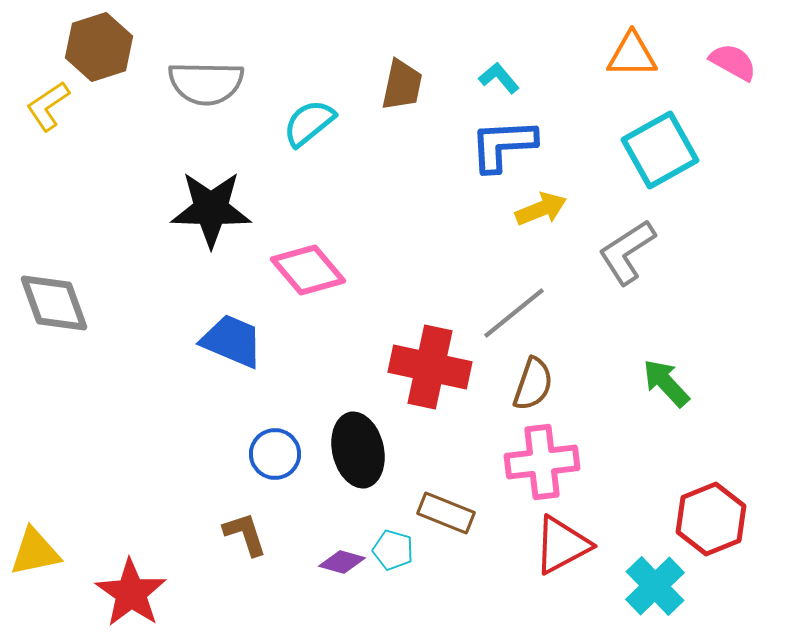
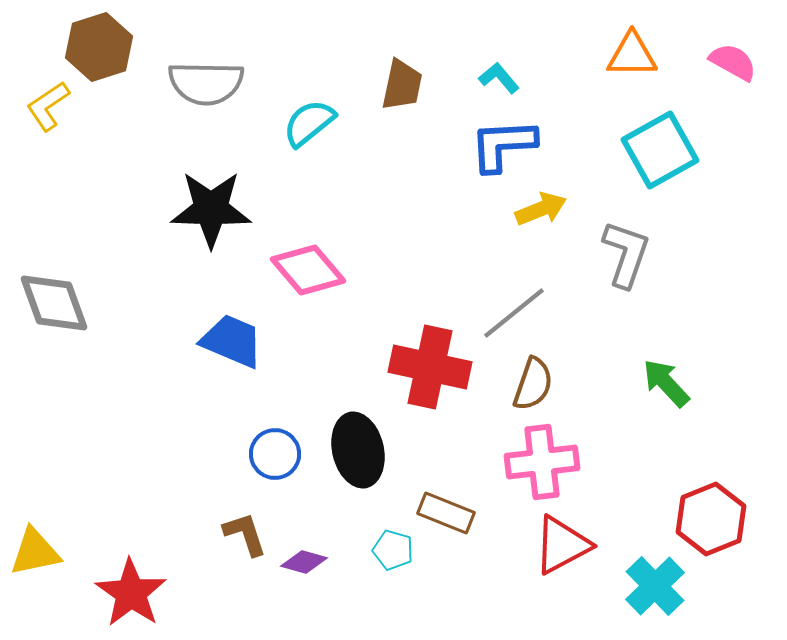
gray L-shape: moved 1 px left, 2 px down; rotated 142 degrees clockwise
purple diamond: moved 38 px left
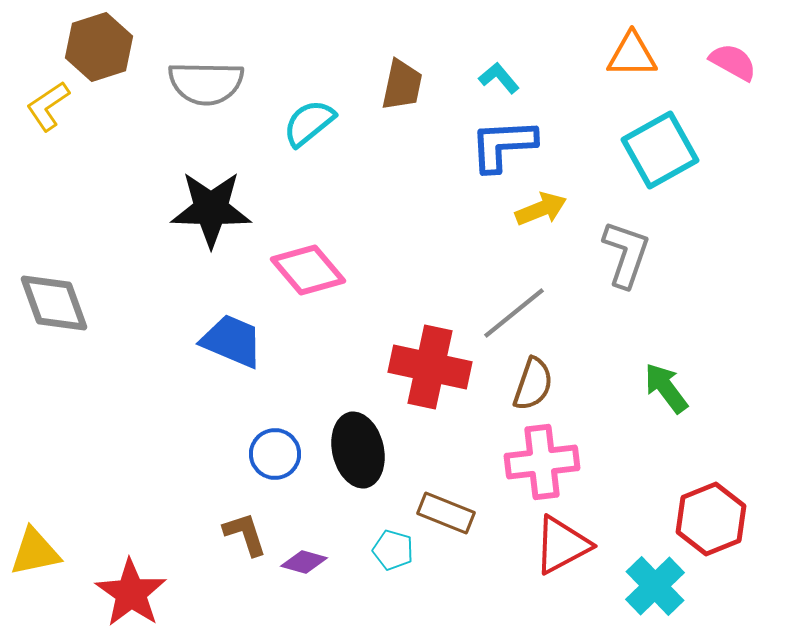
green arrow: moved 5 px down; rotated 6 degrees clockwise
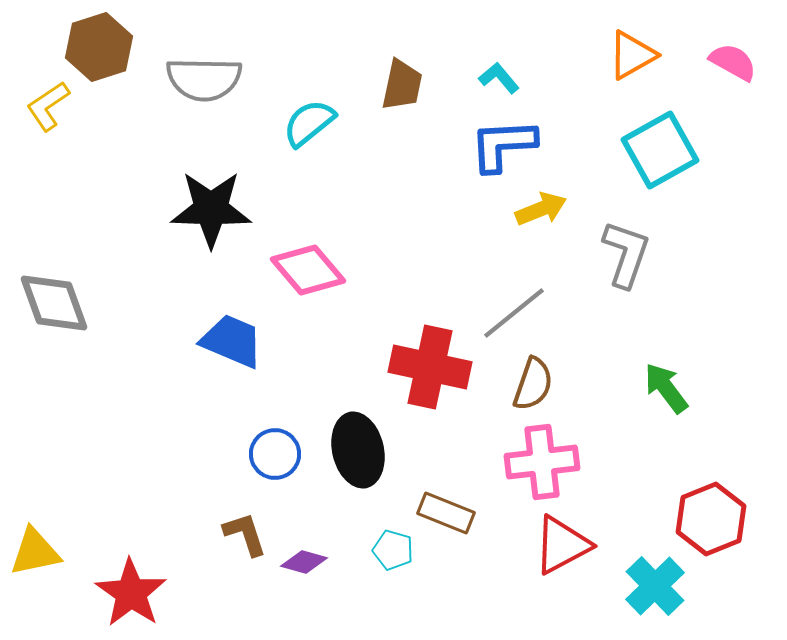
orange triangle: rotated 30 degrees counterclockwise
gray semicircle: moved 2 px left, 4 px up
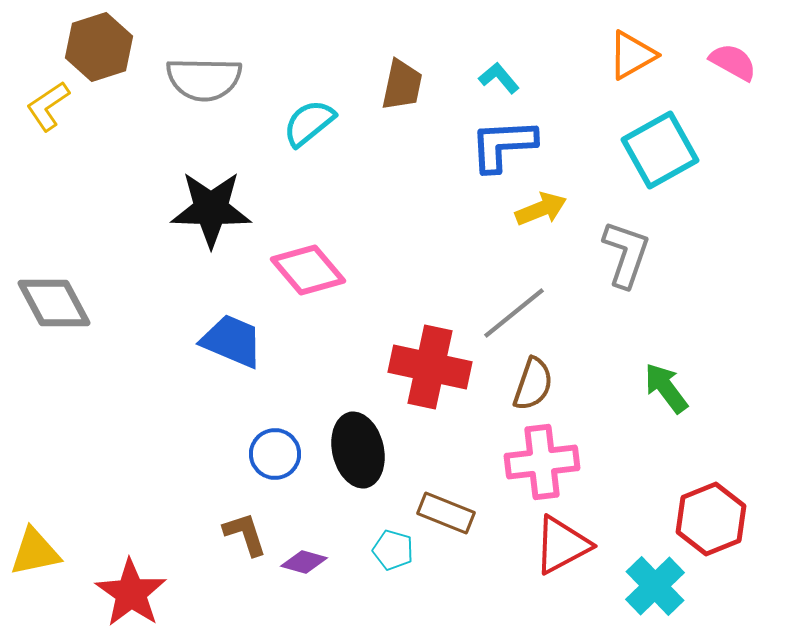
gray diamond: rotated 8 degrees counterclockwise
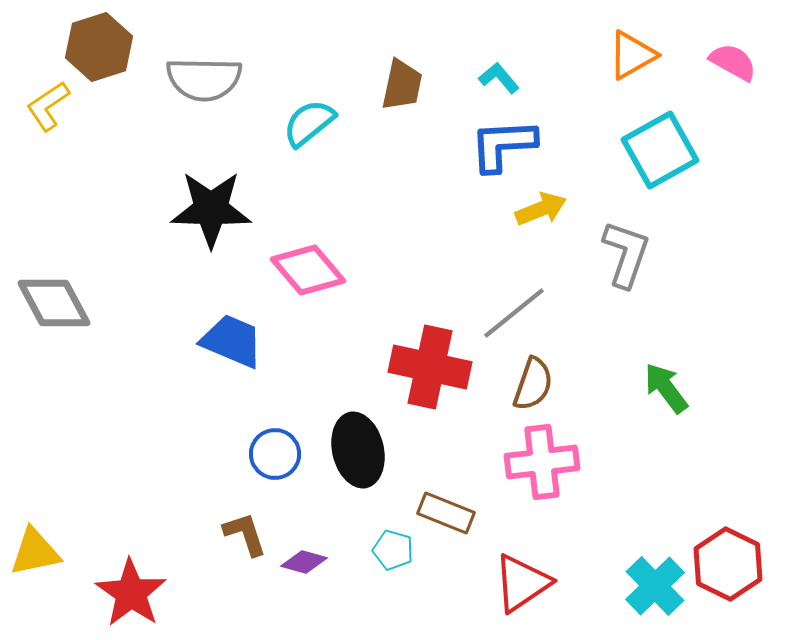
red hexagon: moved 17 px right, 45 px down; rotated 12 degrees counterclockwise
red triangle: moved 40 px left, 38 px down; rotated 6 degrees counterclockwise
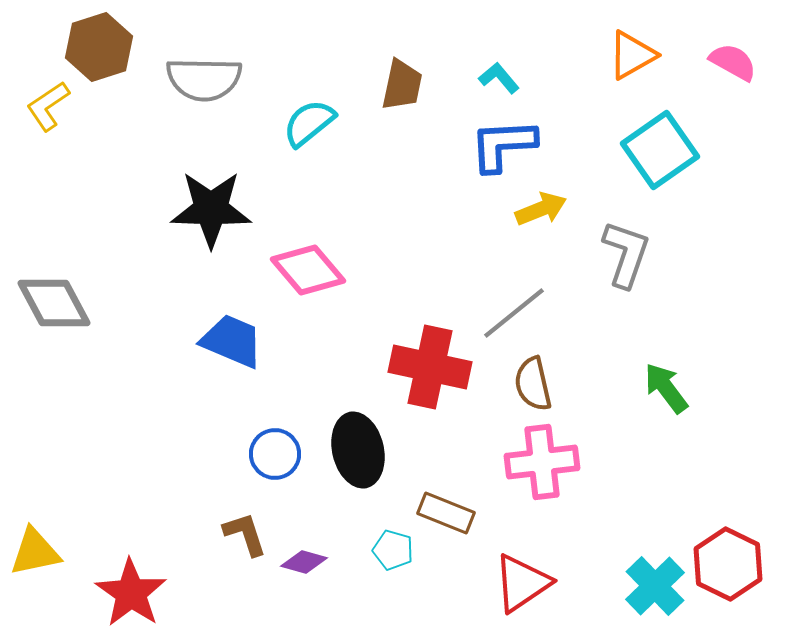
cyan square: rotated 6 degrees counterclockwise
brown semicircle: rotated 148 degrees clockwise
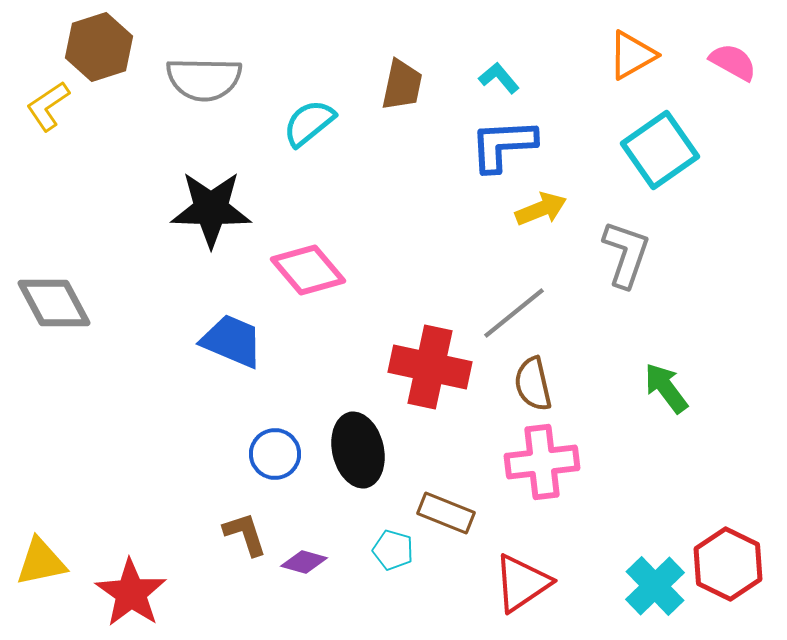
yellow triangle: moved 6 px right, 10 px down
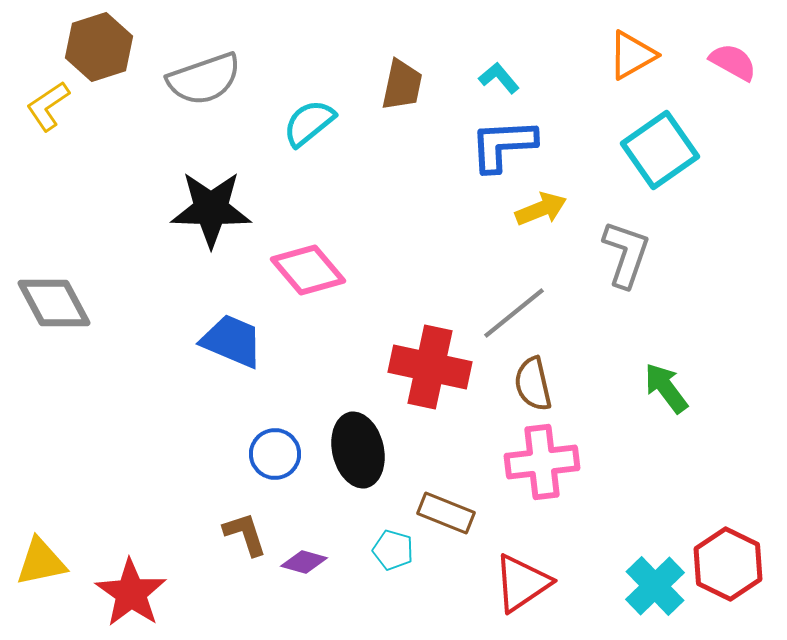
gray semicircle: rotated 20 degrees counterclockwise
